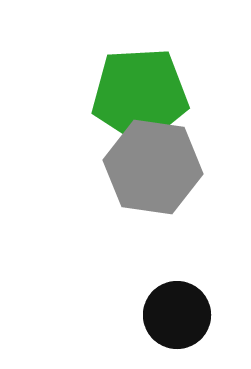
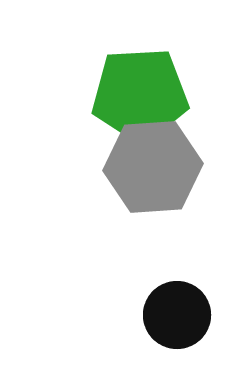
gray hexagon: rotated 12 degrees counterclockwise
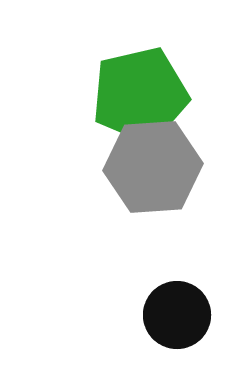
green pentagon: rotated 10 degrees counterclockwise
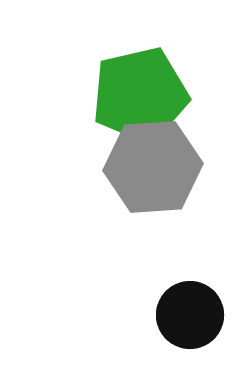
black circle: moved 13 px right
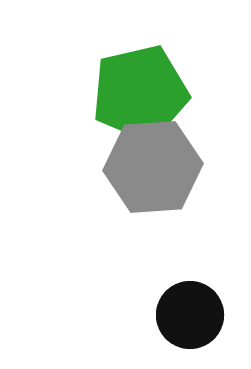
green pentagon: moved 2 px up
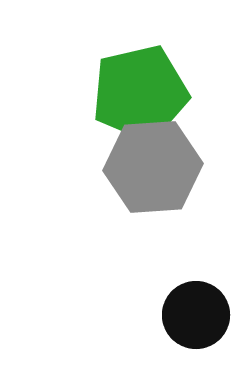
black circle: moved 6 px right
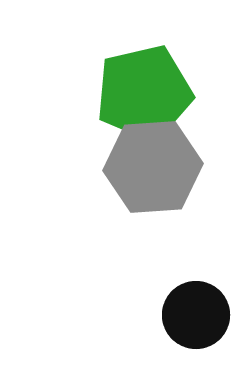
green pentagon: moved 4 px right
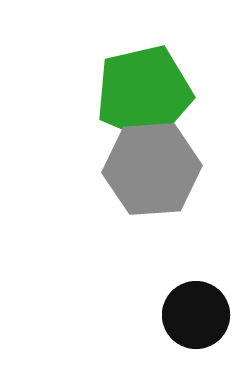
gray hexagon: moved 1 px left, 2 px down
